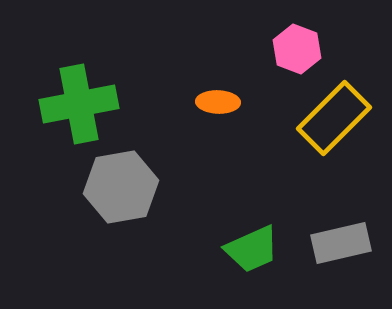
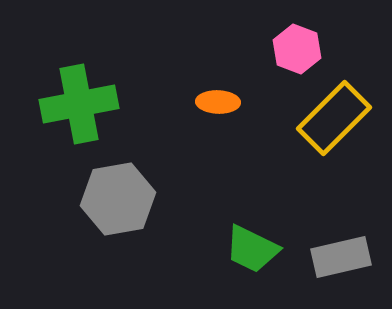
gray hexagon: moved 3 px left, 12 px down
gray rectangle: moved 14 px down
green trapezoid: rotated 50 degrees clockwise
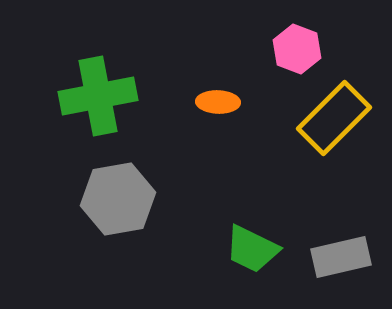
green cross: moved 19 px right, 8 px up
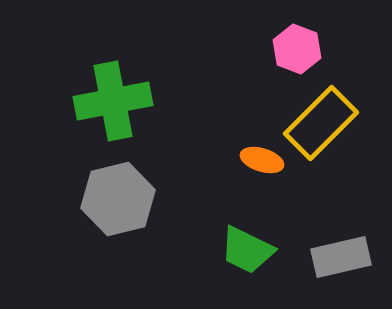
green cross: moved 15 px right, 5 px down
orange ellipse: moved 44 px right, 58 px down; rotated 15 degrees clockwise
yellow rectangle: moved 13 px left, 5 px down
gray hexagon: rotated 4 degrees counterclockwise
green trapezoid: moved 5 px left, 1 px down
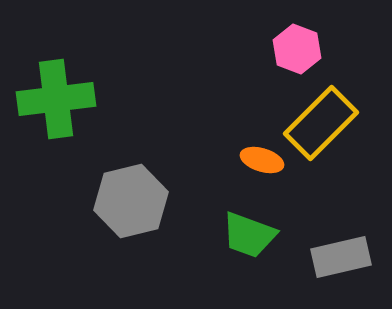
green cross: moved 57 px left, 2 px up; rotated 4 degrees clockwise
gray hexagon: moved 13 px right, 2 px down
green trapezoid: moved 2 px right, 15 px up; rotated 6 degrees counterclockwise
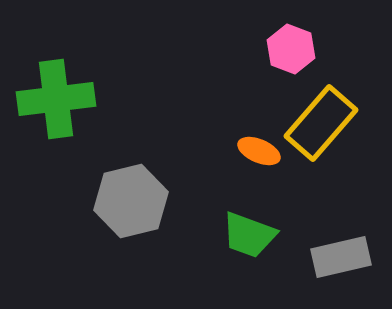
pink hexagon: moved 6 px left
yellow rectangle: rotated 4 degrees counterclockwise
orange ellipse: moved 3 px left, 9 px up; rotated 6 degrees clockwise
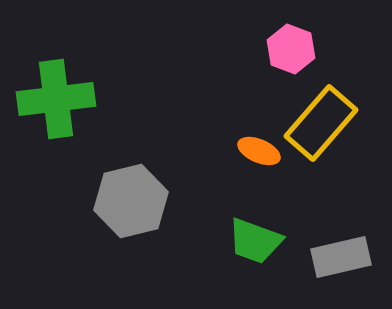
green trapezoid: moved 6 px right, 6 px down
